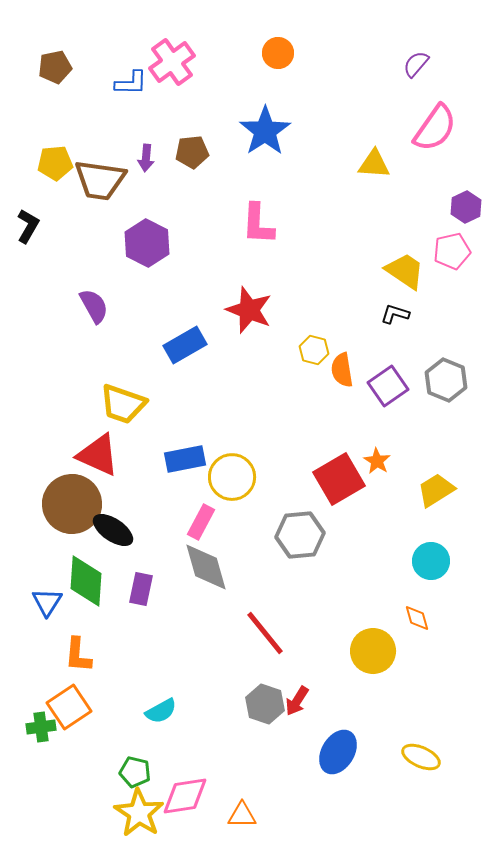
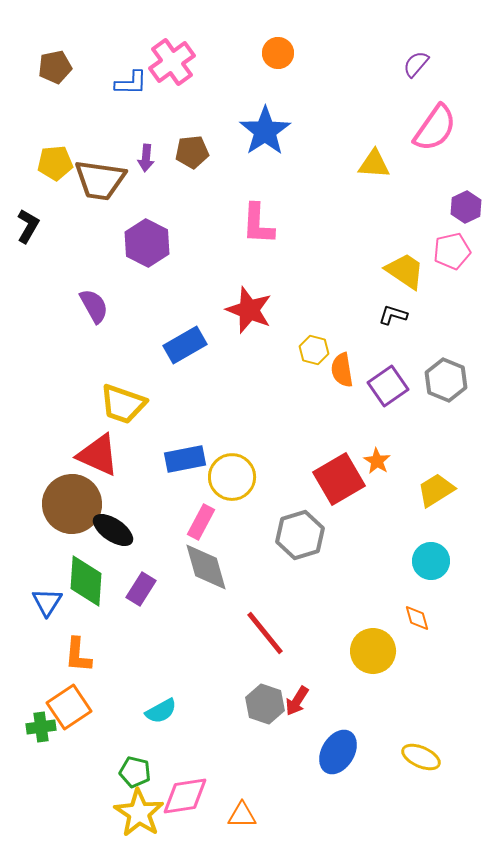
black L-shape at (395, 314): moved 2 px left, 1 px down
gray hexagon at (300, 535): rotated 12 degrees counterclockwise
purple rectangle at (141, 589): rotated 20 degrees clockwise
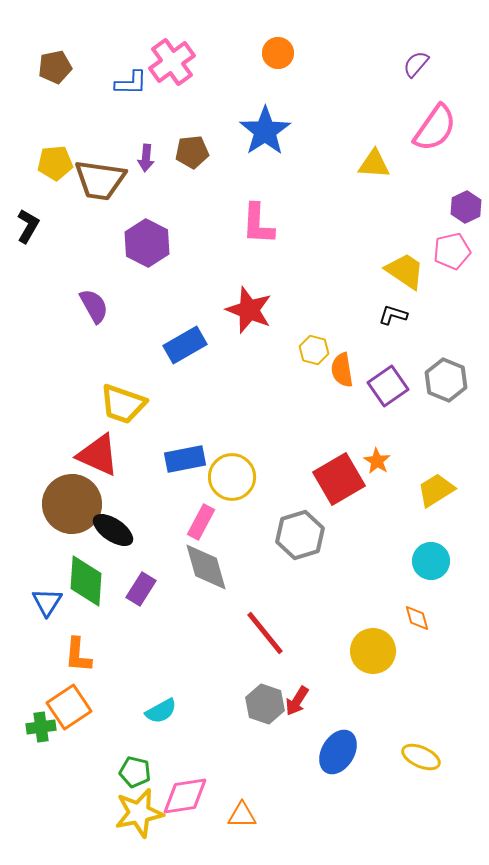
yellow star at (139, 813): rotated 27 degrees clockwise
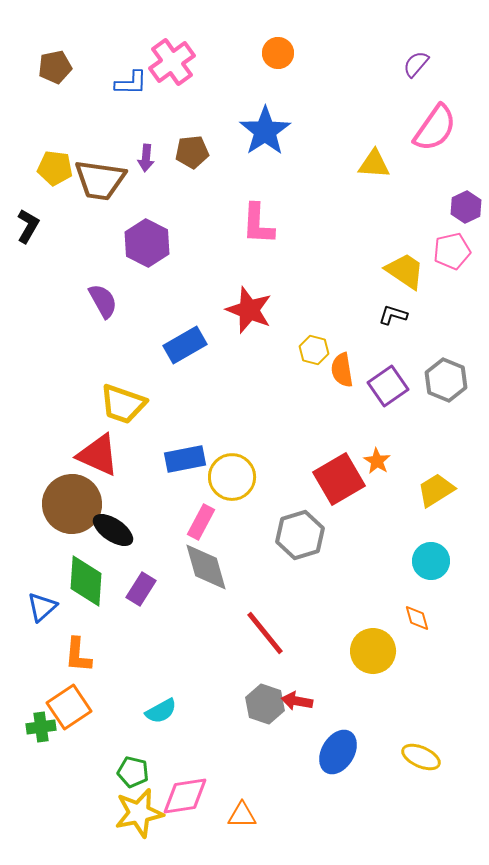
yellow pentagon at (55, 163): moved 5 px down; rotated 12 degrees clockwise
purple semicircle at (94, 306): moved 9 px right, 5 px up
blue triangle at (47, 602): moved 5 px left, 5 px down; rotated 16 degrees clockwise
red arrow at (297, 701): rotated 68 degrees clockwise
green pentagon at (135, 772): moved 2 px left
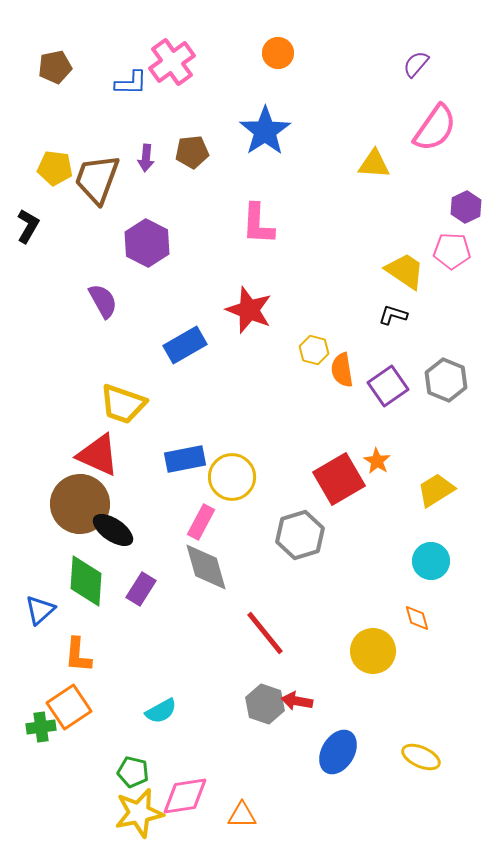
brown trapezoid at (100, 180): moved 3 px left, 1 px up; rotated 102 degrees clockwise
pink pentagon at (452, 251): rotated 15 degrees clockwise
brown circle at (72, 504): moved 8 px right
blue triangle at (42, 607): moved 2 px left, 3 px down
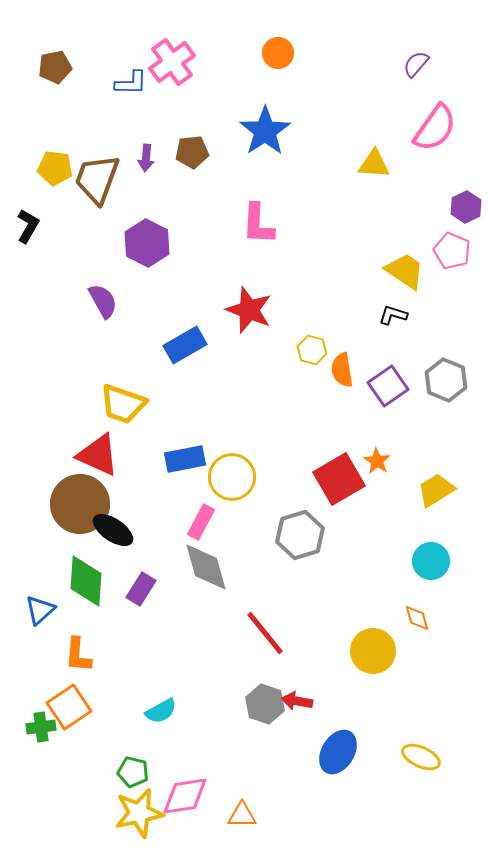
pink pentagon at (452, 251): rotated 21 degrees clockwise
yellow hexagon at (314, 350): moved 2 px left
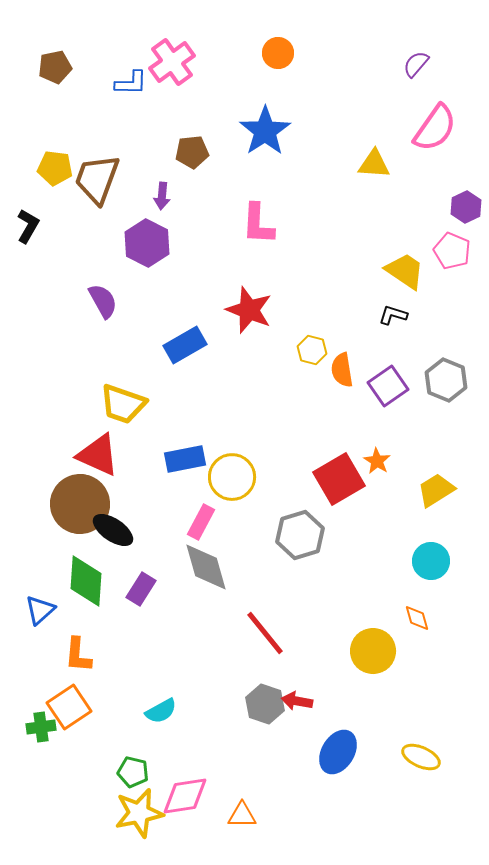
purple arrow at (146, 158): moved 16 px right, 38 px down
